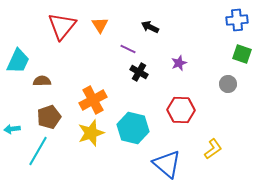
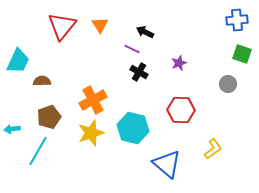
black arrow: moved 5 px left, 5 px down
purple line: moved 4 px right
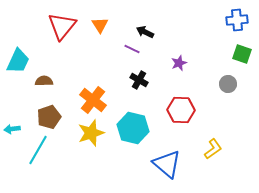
black cross: moved 8 px down
brown semicircle: moved 2 px right
orange cross: rotated 24 degrees counterclockwise
cyan line: moved 1 px up
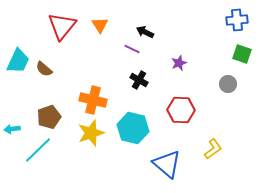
brown semicircle: moved 12 px up; rotated 138 degrees counterclockwise
orange cross: rotated 24 degrees counterclockwise
cyan line: rotated 16 degrees clockwise
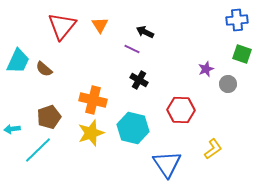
purple star: moved 27 px right, 6 px down
blue triangle: rotated 16 degrees clockwise
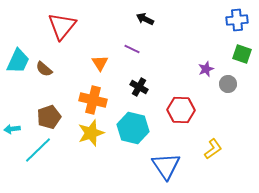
orange triangle: moved 38 px down
black arrow: moved 13 px up
black cross: moved 7 px down
blue triangle: moved 1 px left, 2 px down
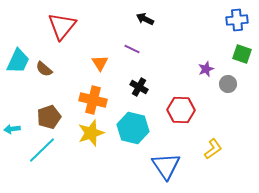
cyan line: moved 4 px right
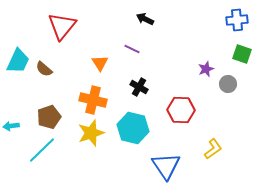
cyan arrow: moved 1 px left, 3 px up
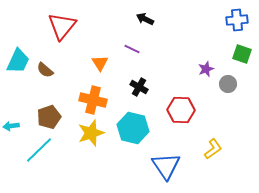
brown semicircle: moved 1 px right, 1 px down
cyan line: moved 3 px left
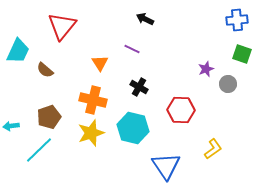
cyan trapezoid: moved 10 px up
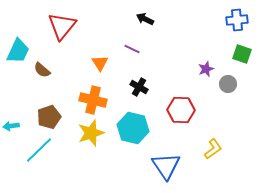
brown semicircle: moved 3 px left
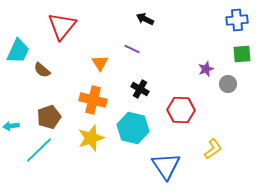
green square: rotated 24 degrees counterclockwise
black cross: moved 1 px right, 2 px down
yellow star: moved 5 px down
